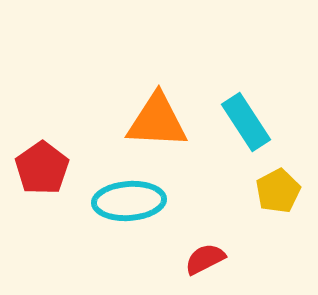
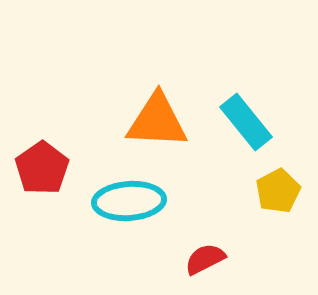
cyan rectangle: rotated 6 degrees counterclockwise
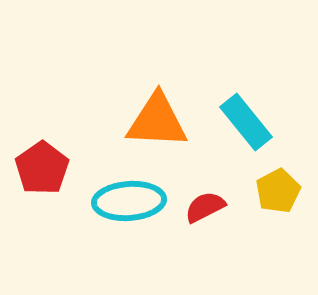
red semicircle: moved 52 px up
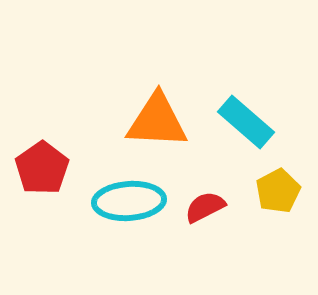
cyan rectangle: rotated 10 degrees counterclockwise
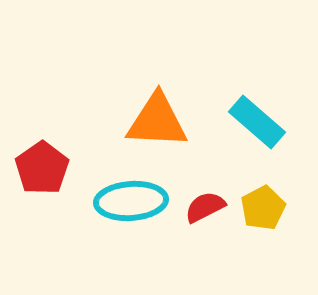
cyan rectangle: moved 11 px right
yellow pentagon: moved 15 px left, 17 px down
cyan ellipse: moved 2 px right
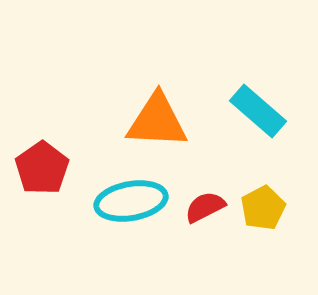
cyan rectangle: moved 1 px right, 11 px up
cyan ellipse: rotated 6 degrees counterclockwise
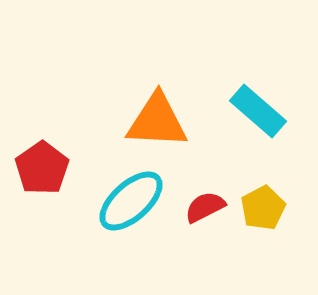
cyan ellipse: rotated 32 degrees counterclockwise
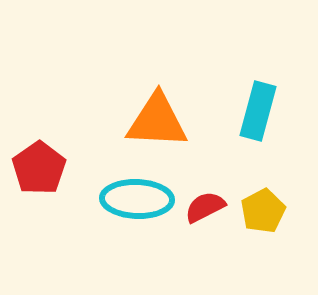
cyan rectangle: rotated 64 degrees clockwise
red pentagon: moved 3 px left
cyan ellipse: moved 6 px right, 2 px up; rotated 44 degrees clockwise
yellow pentagon: moved 3 px down
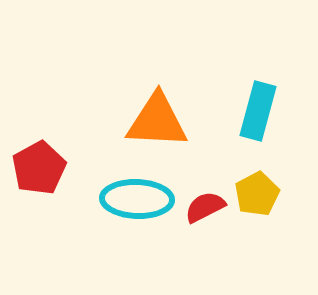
red pentagon: rotated 6 degrees clockwise
yellow pentagon: moved 6 px left, 17 px up
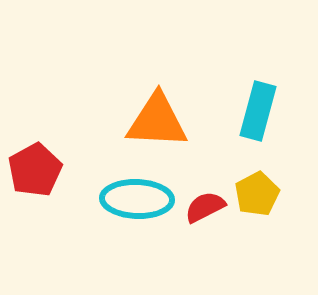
red pentagon: moved 4 px left, 2 px down
